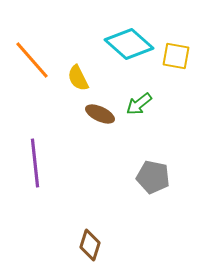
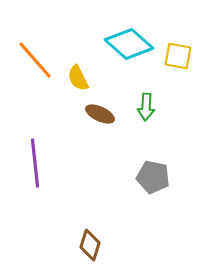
yellow square: moved 2 px right
orange line: moved 3 px right
green arrow: moved 7 px right, 3 px down; rotated 48 degrees counterclockwise
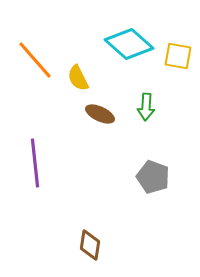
gray pentagon: rotated 8 degrees clockwise
brown diamond: rotated 8 degrees counterclockwise
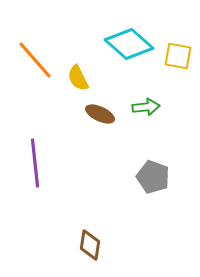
green arrow: rotated 100 degrees counterclockwise
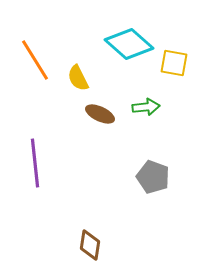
yellow square: moved 4 px left, 7 px down
orange line: rotated 9 degrees clockwise
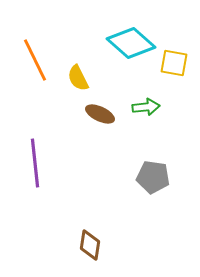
cyan diamond: moved 2 px right, 1 px up
orange line: rotated 6 degrees clockwise
gray pentagon: rotated 12 degrees counterclockwise
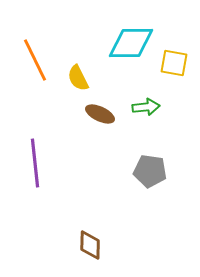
cyan diamond: rotated 42 degrees counterclockwise
gray pentagon: moved 3 px left, 6 px up
brown diamond: rotated 8 degrees counterclockwise
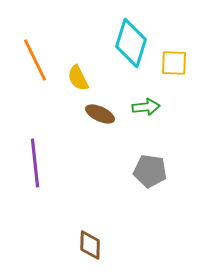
cyan diamond: rotated 72 degrees counterclockwise
yellow square: rotated 8 degrees counterclockwise
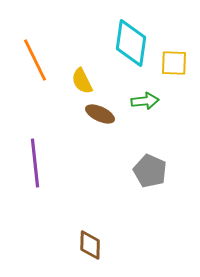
cyan diamond: rotated 9 degrees counterclockwise
yellow semicircle: moved 4 px right, 3 px down
green arrow: moved 1 px left, 6 px up
gray pentagon: rotated 16 degrees clockwise
